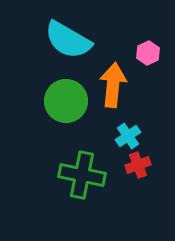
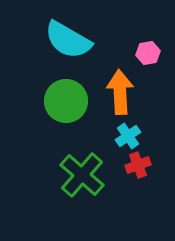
pink hexagon: rotated 15 degrees clockwise
orange arrow: moved 7 px right, 7 px down; rotated 9 degrees counterclockwise
green cross: rotated 30 degrees clockwise
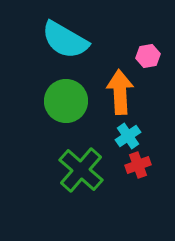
cyan semicircle: moved 3 px left
pink hexagon: moved 3 px down
green cross: moved 1 px left, 5 px up
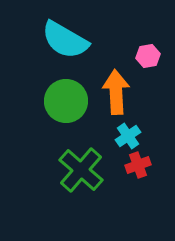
orange arrow: moved 4 px left
